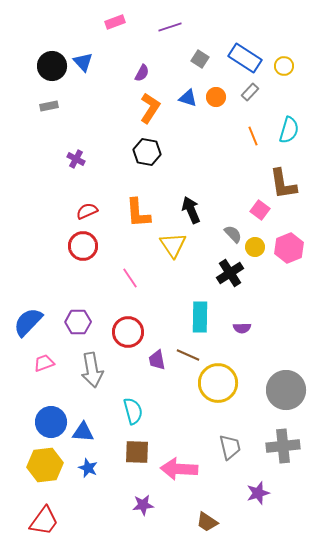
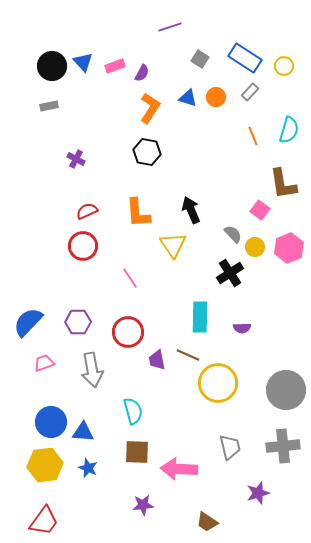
pink rectangle at (115, 22): moved 44 px down
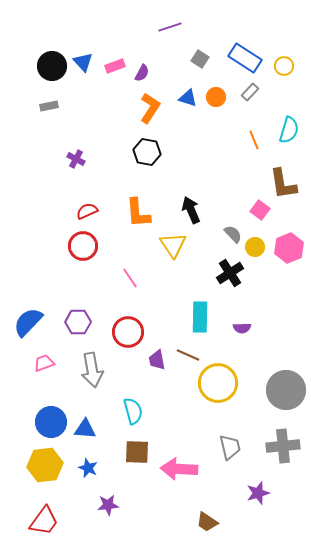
orange line at (253, 136): moved 1 px right, 4 px down
blue triangle at (83, 432): moved 2 px right, 3 px up
purple star at (143, 505): moved 35 px left
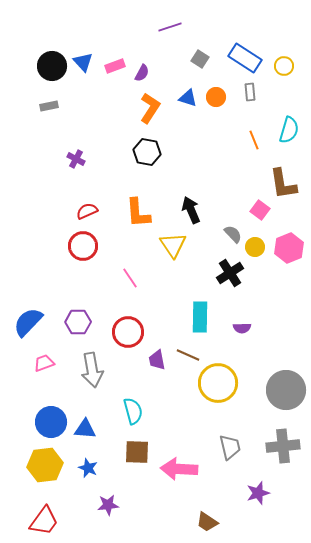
gray rectangle at (250, 92): rotated 48 degrees counterclockwise
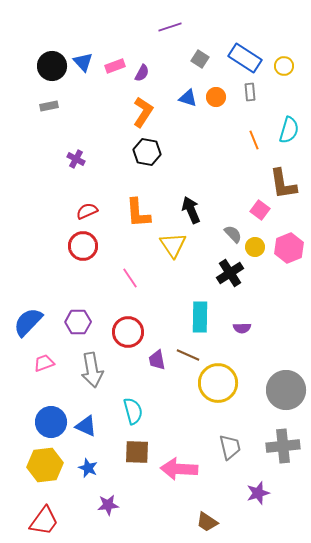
orange L-shape at (150, 108): moved 7 px left, 4 px down
blue triangle at (85, 429): moved 1 px right, 3 px up; rotated 20 degrees clockwise
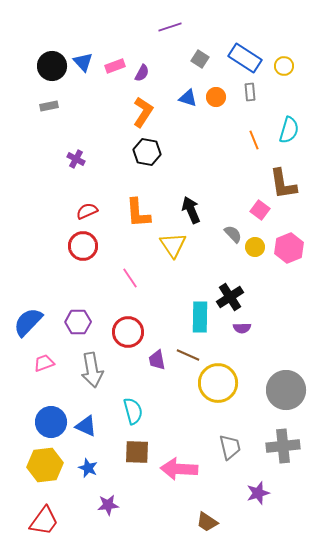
black cross at (230, 273): moved 24 px down
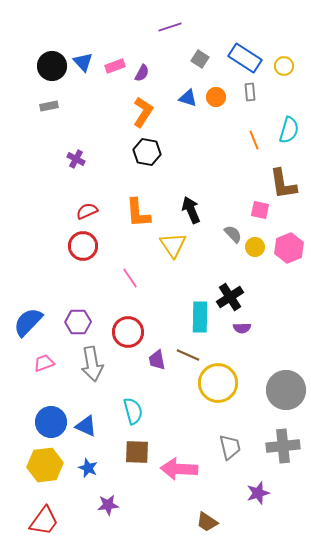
pink square at (260, 210): rotated 24 degrees counterclockwise
gray arrow at (92, 370): moved 6 px up
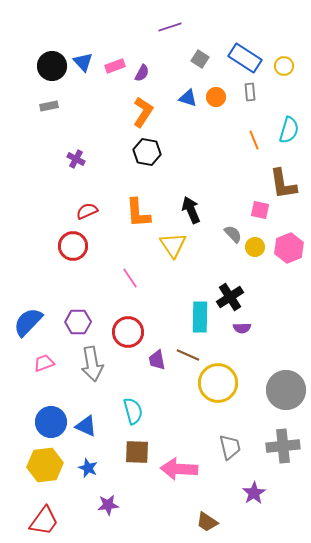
red circle at (83, 246): moved 10 px left
purple star at (258, 493): moved 4 px left; rotated 15 degrees counterclockwise
